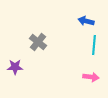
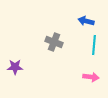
gray cross: moved 16 px right; rotated 18 degrees counterclockwise
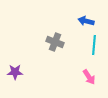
gray cross: moved 1 px right
purple star: moved 5 px down
pink arrow: moved 2 px left; rotated 49 degrees clockwise
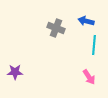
gray cross: moved 1 px right, 14 px up
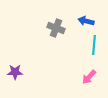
pink arrow: rotated 77 degrees clockwise
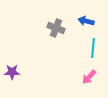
cyan line: moved 1 px left, 3 px down
purple star: moved 3 px left
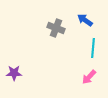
blue arrow: moved 1 px left, 1 px up; rotated 21 degrees clockwise
purple star: moved 2 px right, 1 px down
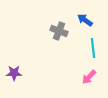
gray cross: moved 3 px right, 3 px down
cyan line: rotated 12 degrees counterclockwise
